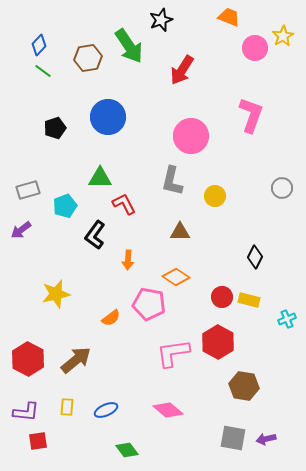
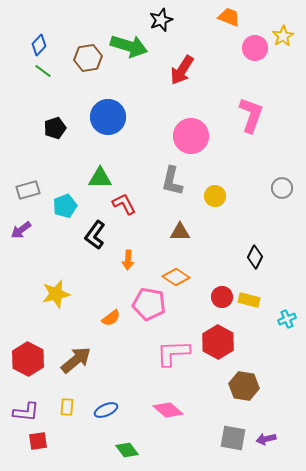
green arrow at (129, 46): rotated 39 degrees counterclockwise
pink L-shape at (173, 353): rotated 6 degrees clockwise
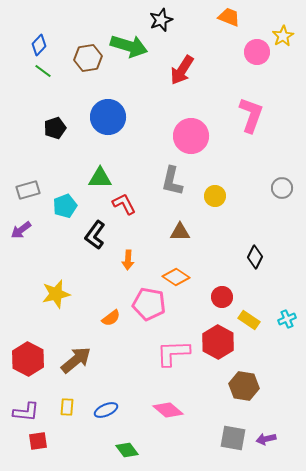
pink circle at (255, 48): moved 2 px right, 4 px down
yellow rectangle at (249, 300): moved 20 px down; rotated 20 degrees clockwise
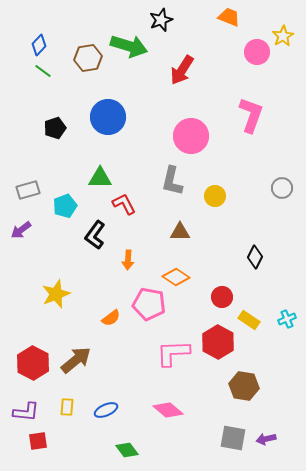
yellow star at (56, 294): rotated 8 degrees counterclockwise
red hexagon at (28, 359): moved 5 px right, 4 px down
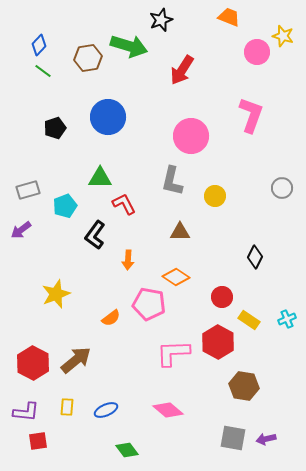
yellow star at (283, 36): rotated 25 degrees counterclockwise
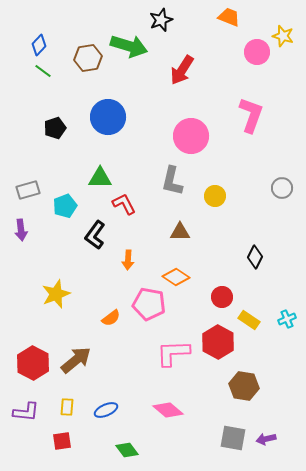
purple arrow at (21, 230): rotated 60 degrees counterclockwise
red square at (38, 441): moved 24 px right
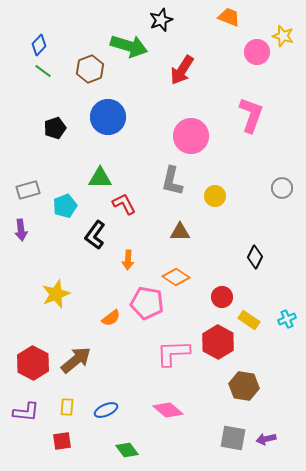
brown hexagon at (88, 58): moved 2 px right, 11 px down; rotated 12 degrees counterclockwise
pink pentagon at (149, 304): moved 2 px left, 1 px up
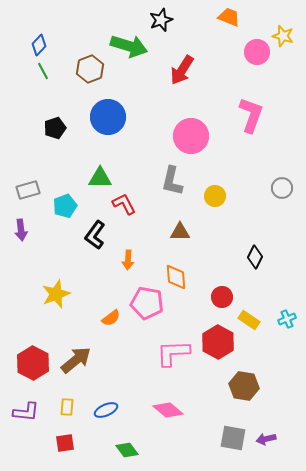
green line at (43, 71): rotated 24 degrees clockwise
orange diamond at (176, 277): rotated 52 degrees clockwise
red square at (62, 441): moved 3 px right, 2 px down
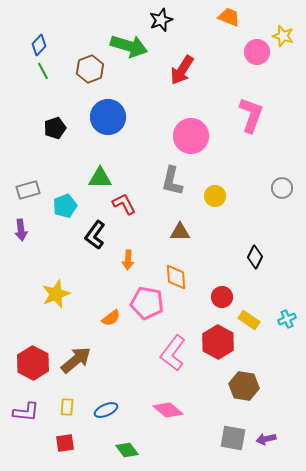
pink L-shape at (173, 353): rotated 51 degrees counterclockwise
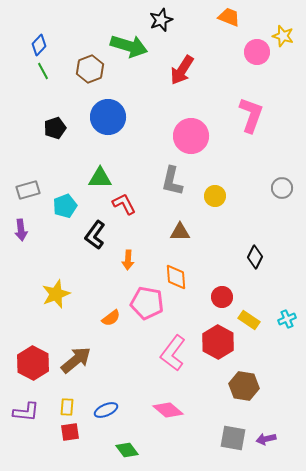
red square at (65, 443): moved 5 px right, 11 px up
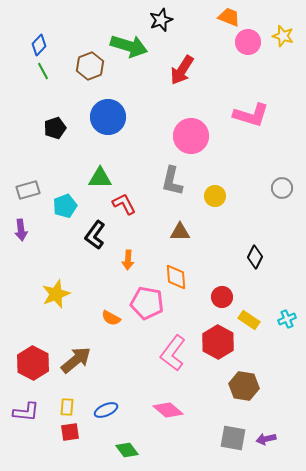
pink circle at (257, 52): moved 9 px left, 10 px up
brown hexagon at (90, 69): moved 3 px up
pink L-shape at (251, 115): rotated 87 degrees clockwise
orange semicircle at (111, 318): rotated 66 degrees clockwise
